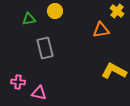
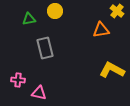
yellow L-shape: moved 2 px left, 1 px up
pink cross: moved 2 px up
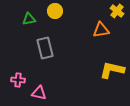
yellow L-shape: rotated 15 degrees counterclockwise
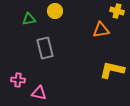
yellow cross: rotated 24 degrees counterclockwise
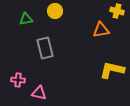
green triangle: moved 3 px left
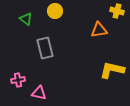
green triangle: rotated 48 degrees clockwise
orange triangle: moved 2 px left
pink cross: rotated 16 degrees counterclockwise
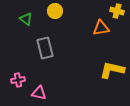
orange triangle: moved 2 px right, 2 px up
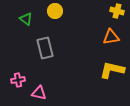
orange triangle: moved 10 px right, 9 px down
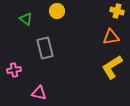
yellow circle: moved 2 px right
yellow L-shape: moved 3 px up; rotated 45 degrees counterclockwise
pink cross: moved 4 px left, 10 px up
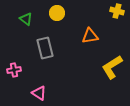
yellow circle: moved 2 px down
orange triangle: moved 21 px left, 1 px up
pink triangle: rotated 21 degrees clockwise
